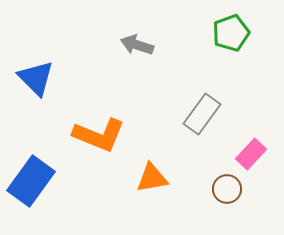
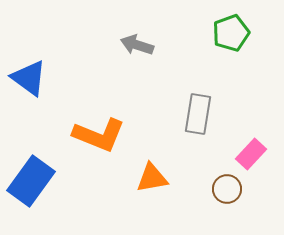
blue triangle: moved 7 px left; rotated 9 degrees counterclockwise
gray rectangle: moved 4 px left; rotated 27 degrees counterclockwise
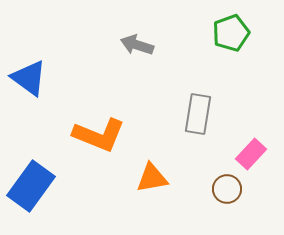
blue rectangle: moved 5 px down
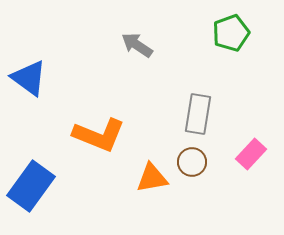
gray arrow: rotated 16 degrees clockwise
brown circle: moved 35 px left, 27 px up
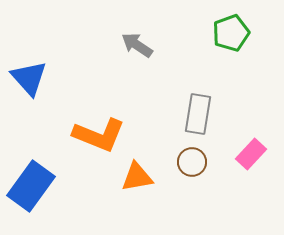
blue triangle: rotated 12 degrees clockwise
orange triangle: moved 15 px left, 1 px up
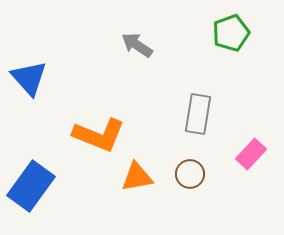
brown circle: moved 2 px left, 12 px down
